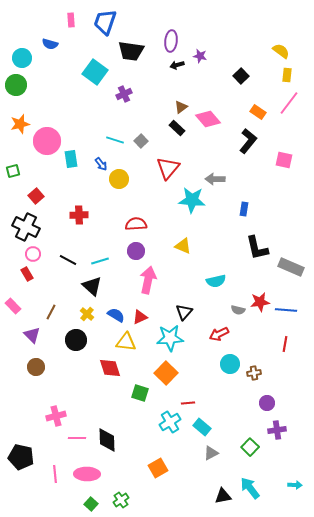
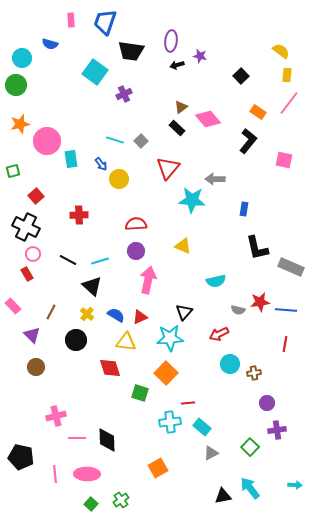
cyan cross at (170, 422): rotated 25 degrees clockwise
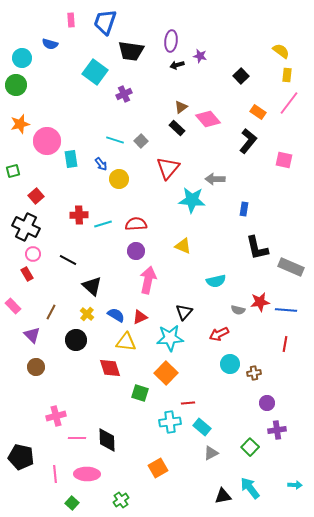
cyan line at (100, 261): moved 3 px right, 37 px up
green square at (91, 504): moved 19 px left, 1 px up
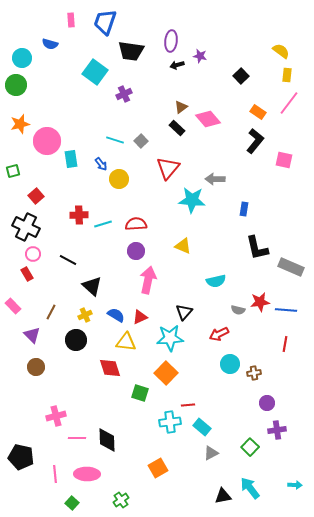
black L-shape at (248, 141): moved 7 px right
yellow cross at (87, 314): moved 2 px left, 1 px down; rotated 24 degrees clockwise
red line at (188, 403): moved 2 px down
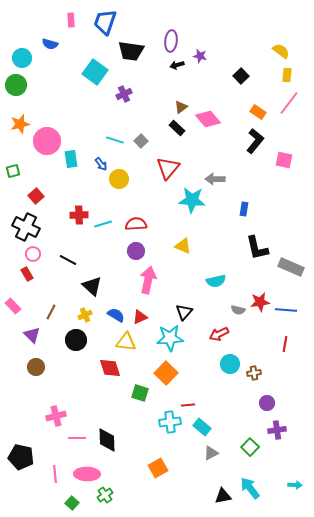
green cross at (121, 500): moved 16 px left, 5 px up
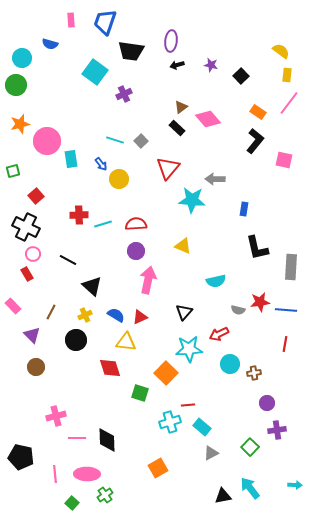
purple star at (200, 56): moved 11 px right, 9 px down
gray rectangle at (291, 267): rotated 70 degrees clockwise
cyan star at (170, 338): moved 19 px right, 11 px down
cyan cross at (170, 422): rotated 10 degrees counterclockwise
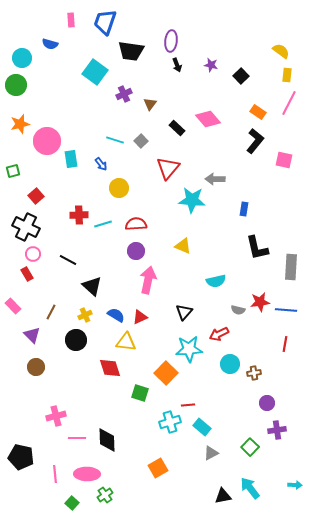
black arrow at (177, 65): rotated 96 degrees counterclockwise
pink line at (289, 103): rotated 10 degrees counterclockwise
brown triangle at (181, 107): moved 31 px left, 3 px up; rotated 16 degrees counterclockwise
yellow circle at (119, 179): moved 9 px down
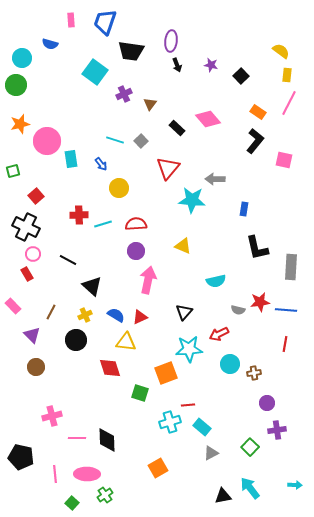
orange square at (166, 373): rotated 25 degrees clockwise
pink cross at (56, 416): moved 4 px left
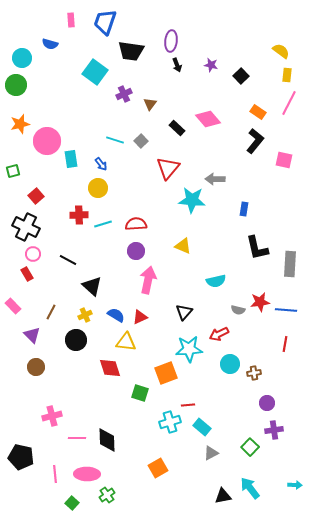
yellow circle at (119, 188): moved 21 px left
gray rectangle at (291, 267): moved 1 px left, 3 px up
purple cross at (277, 430): moved 3 px left
green cross at (105, 495): moved 2 px right
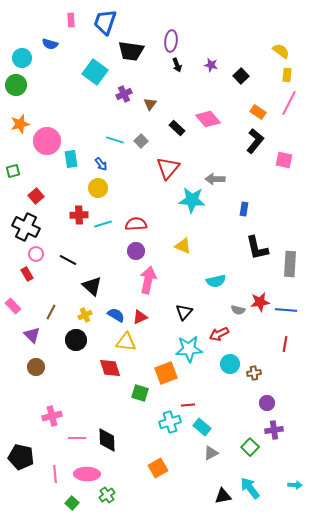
pink circle at (33, 254): moved 3 px right
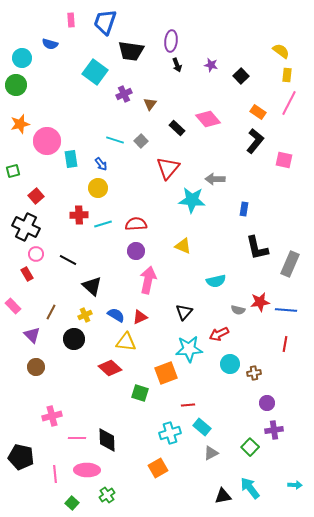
gray rectangle at (290, 264): rotated 20 degrees clockwise
black circle at (76, 340): moved 2 px left, 1 px up
red diamond at (110, 368): rotated 30 degrees counterclockwise
cyan cross at (170, 422): moved 11 px down
pink ellipse at (87, 474): moved 4 px up
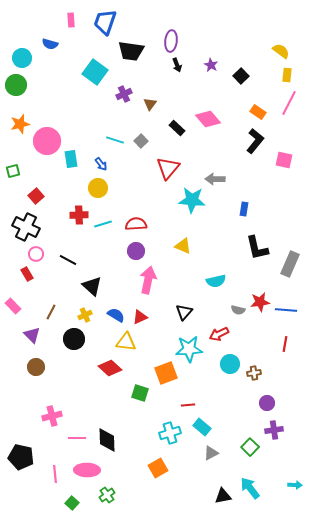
purple star at (211, 65): rotated 16 degrees clockwise
